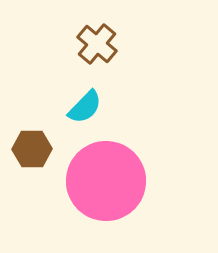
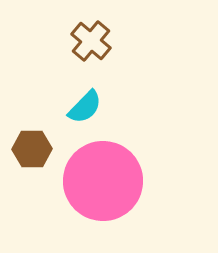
brown cross: moved 6 px left, 3 px up
pink circle: moved 3 px left
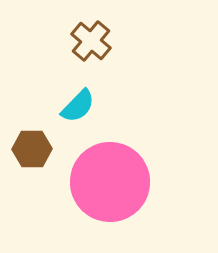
cyan semicircle: moved 7 px left, 1 px up
pink circle: moved 7 px right, 1 px down
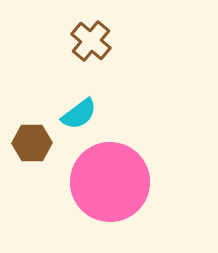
cyan semicircle: moved 1 px right, 8 px down; rotated 9 degrees clockwise
brown hexagon: moved 6 px up
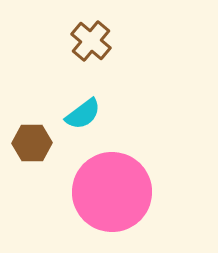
cyan semicircle: moved 4 px right
pink circle: moved 2 px right, 10 px down
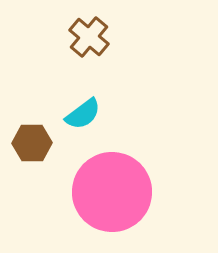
brown cross: moved 2 px left, 4 px up
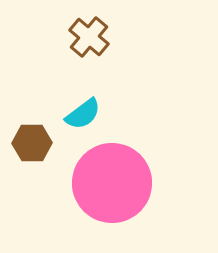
pink circle: moved 9 px up
